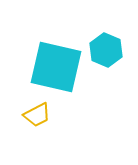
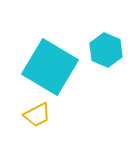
cyan square: moved 6 px left; rotated 18 degrees clockwise
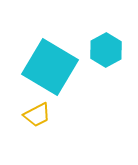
cyan hexagon: rotated 8 degrees clockwise
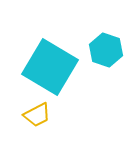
cyan hexagon: rotated 12 degrees counterclockwise
